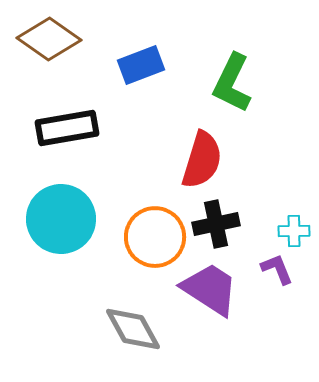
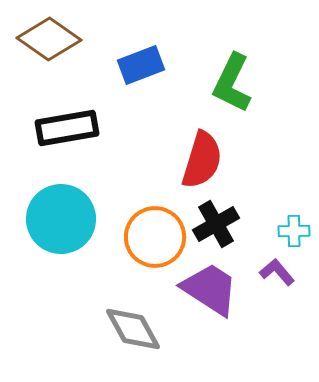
black cross: rotated 18 degrees counterclockwise
purple L-shape: moved 3 px down; rotated 18 degrees counterclockwise
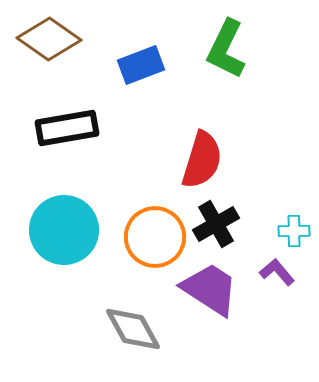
green L-shape: moved 6 px left, 34 px up
cyan circle: moved 3 px right, 11 px down
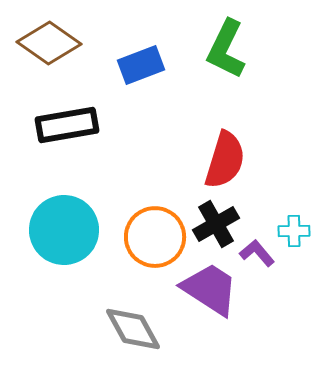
brown diamond: moved 4 px down
black rectangle: moved 3 px up
red semicircle: moved 23 px right
purple L-shape: moved 20 px left, 19 px up
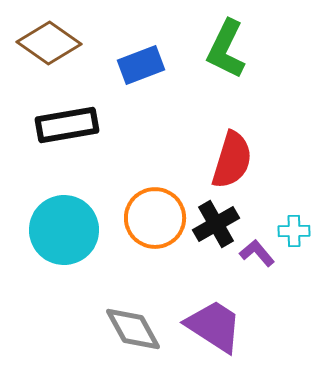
red semicircle: moved 7 px right
orange circle: moved 19 px up
purple trapezoid: moved 4 px right, 37 px down
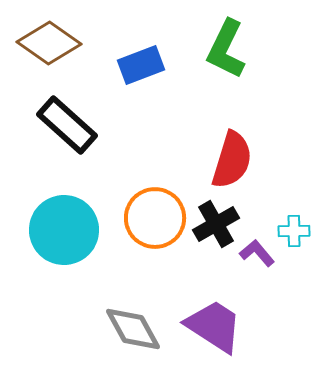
black rectangle: rotated 52 degrees clockwise
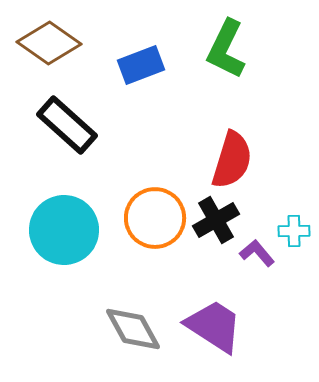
black cross: moved 4 px up
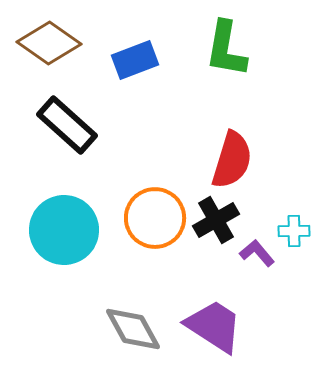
green L-shape: rotated 16 degrees counterclockwise
blue rectangle: moved 6 px left, 5 px up
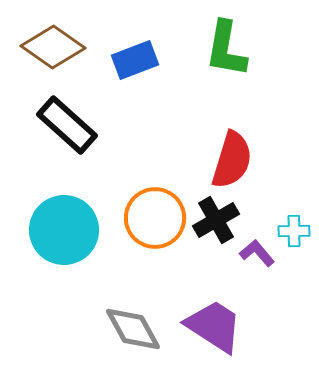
brown diamond: moved 4 px right, 4 px down
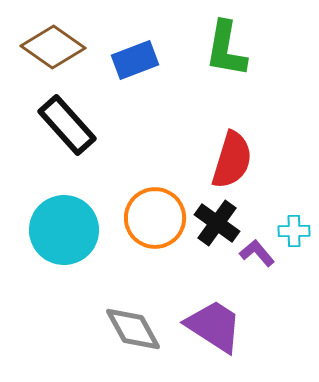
black rectangle: rotated 6 degrees clockwise
black cross: moved 1 px right, 3 px down; rotated 24 degrees counterclockwise
